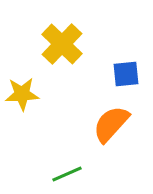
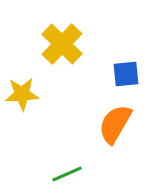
orange semicircle: moved 4 px right; rotated 12 degrees counterclockwise
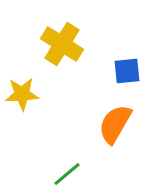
yellow cross: rotated 12 degrees counterclockwise
blue square: moved 1 px right, 3 px up
green line: rotated 16 degrees counterclockwise
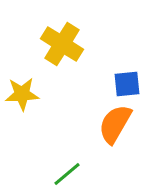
blue square: moved 13 px down
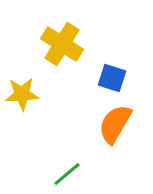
blue square: moved 15 px left, 6 px up; rotated 24 degrees clockwise
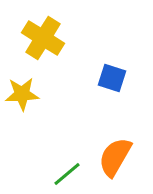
yellow cross: moved 19 px left, 6 px up
orange semicircle: moved 33 px down
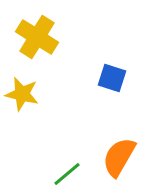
yellow cross: moved 6 px left, 1 px up
yellow star: rotated 16 degrees clockwise
orange semicircle: moved 4 px right
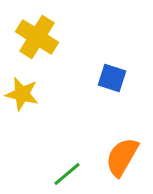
orange semicircle: moved 3 px right
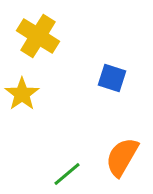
yellow cross: moved 1 px right, 1 px up
yellow star: rotated 24 degrees clockwise
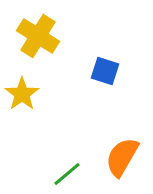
blue square: moved 7 px left, 7 px up
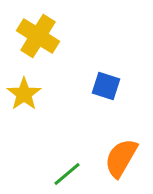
blue square: moved 1 px right, 15 px down
yellow star: moved 2 px right
orange semicircle: moved 1 px left, 1 px down
